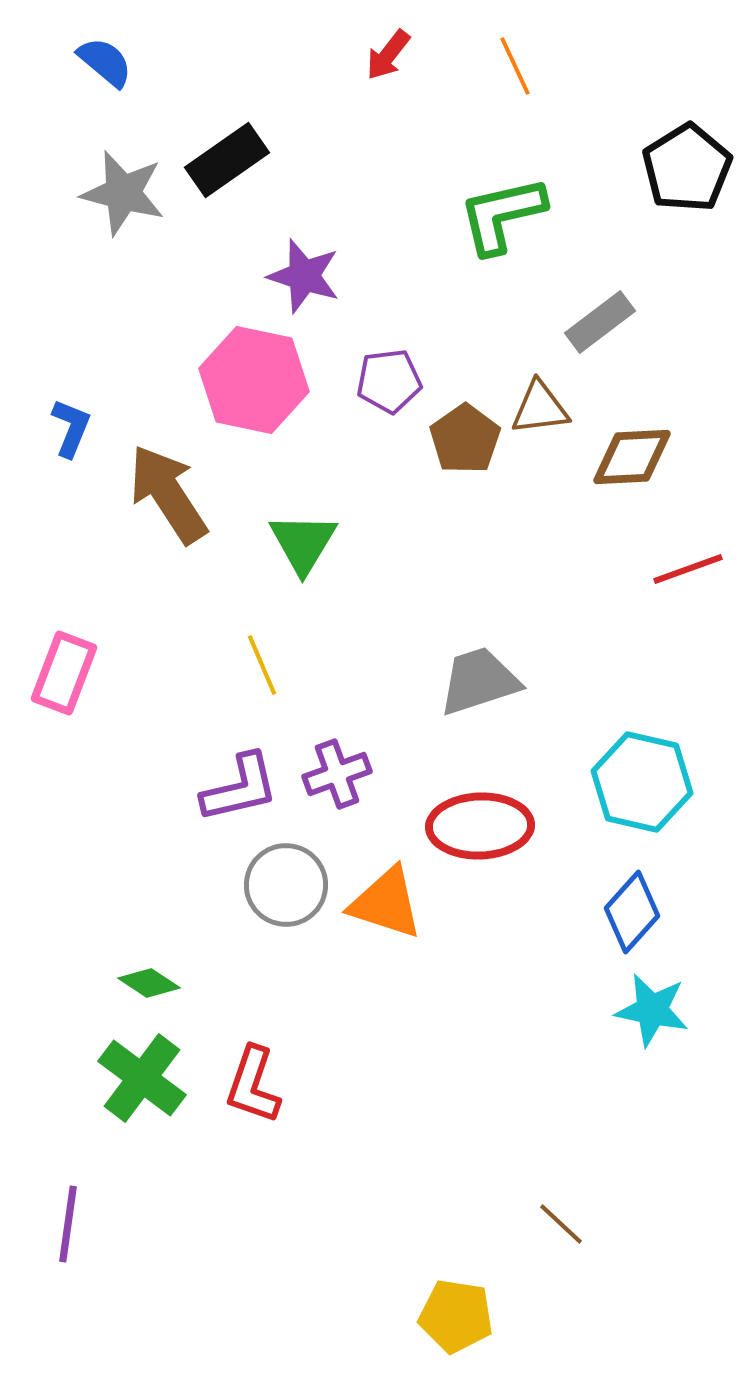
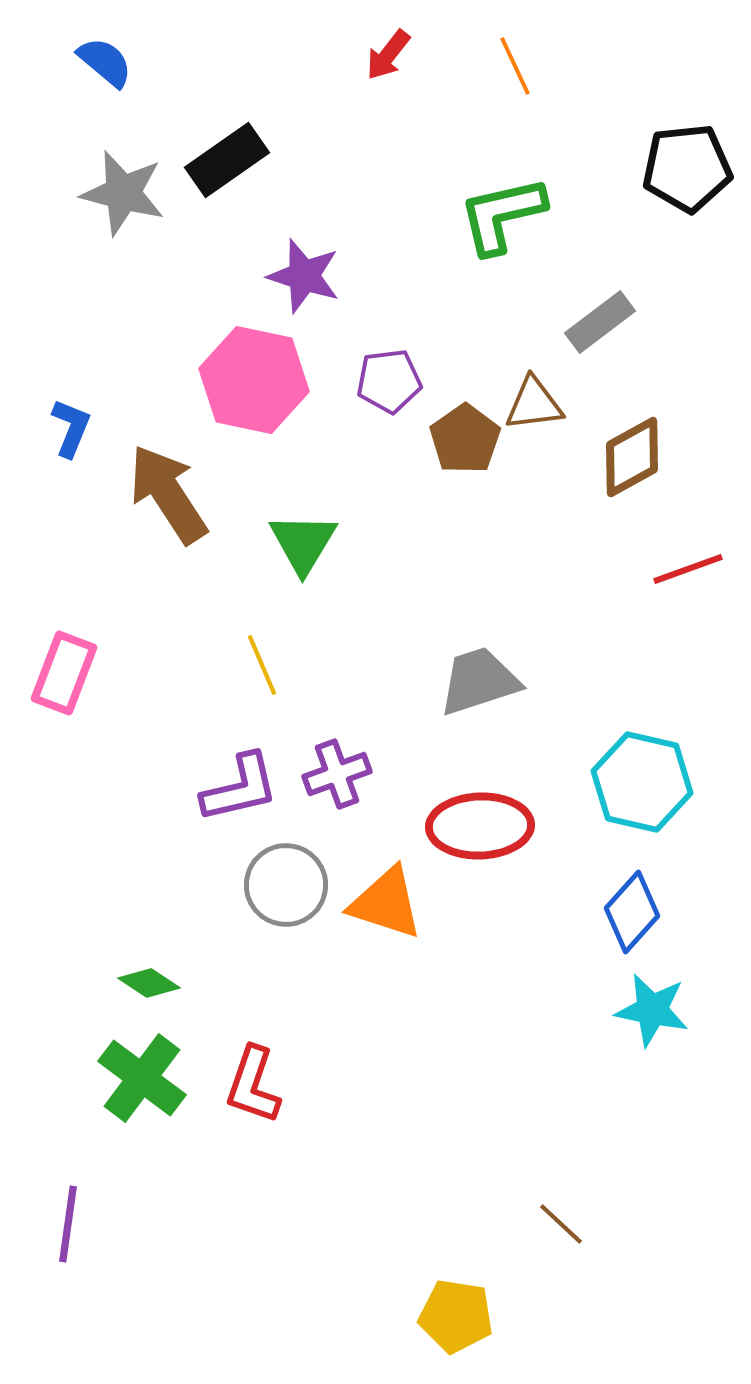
black pentagon: rotated 26 degrees clockwise
brown triangle: moved 6 px left, 4 px up
brown diamond: rotated 26 degrees counterclockwise
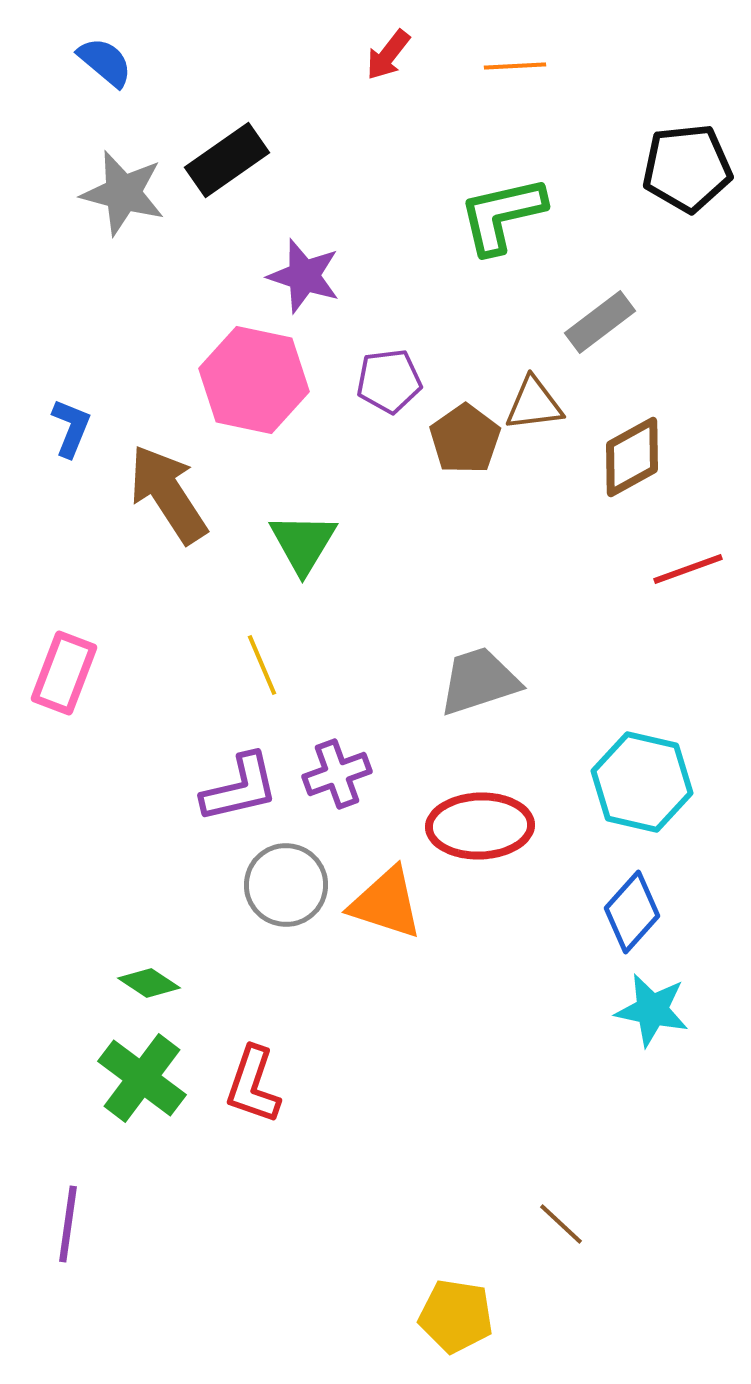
orange line: rotated 68 degrees counterclockwise
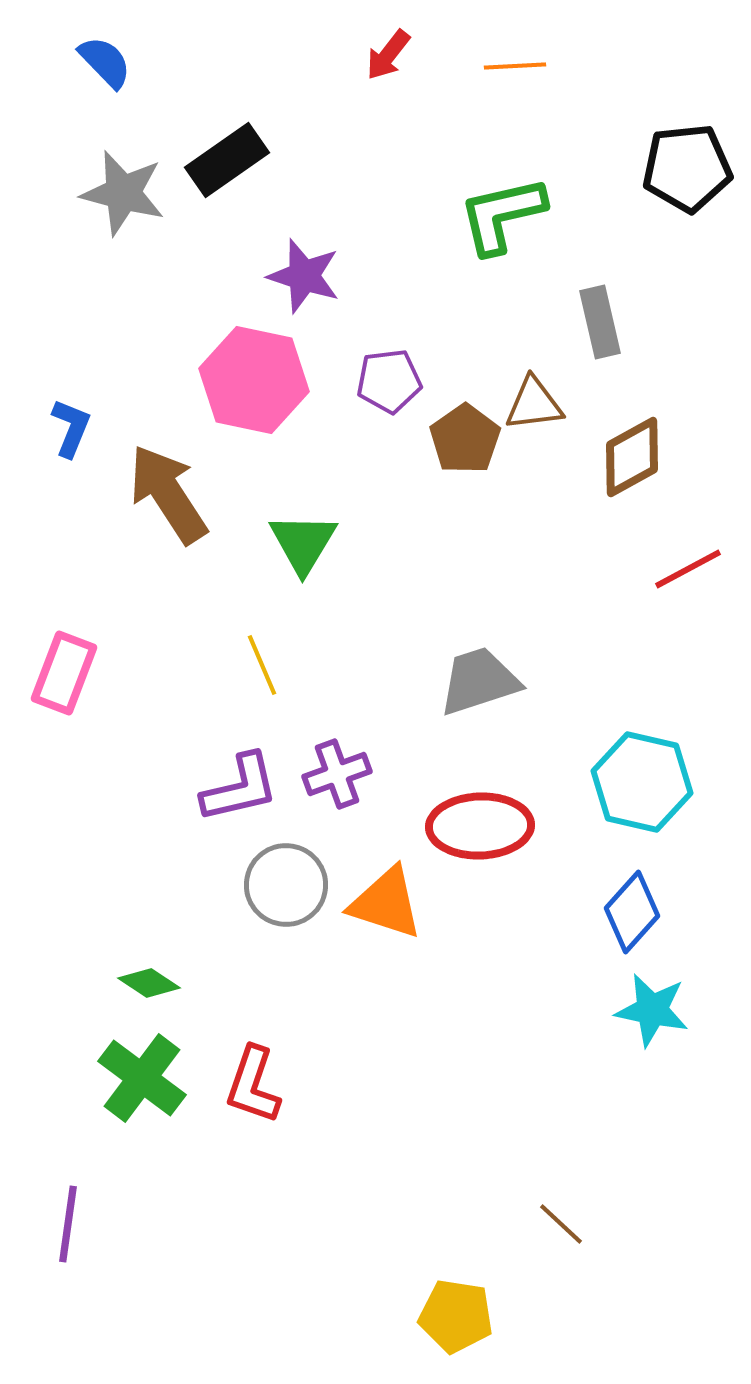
blue semicircle: rotated 6 degrees clockwise
gray rectangle: rotated 66 degrees counterclockwise
red line: rotated 8 degrees counterclockwise
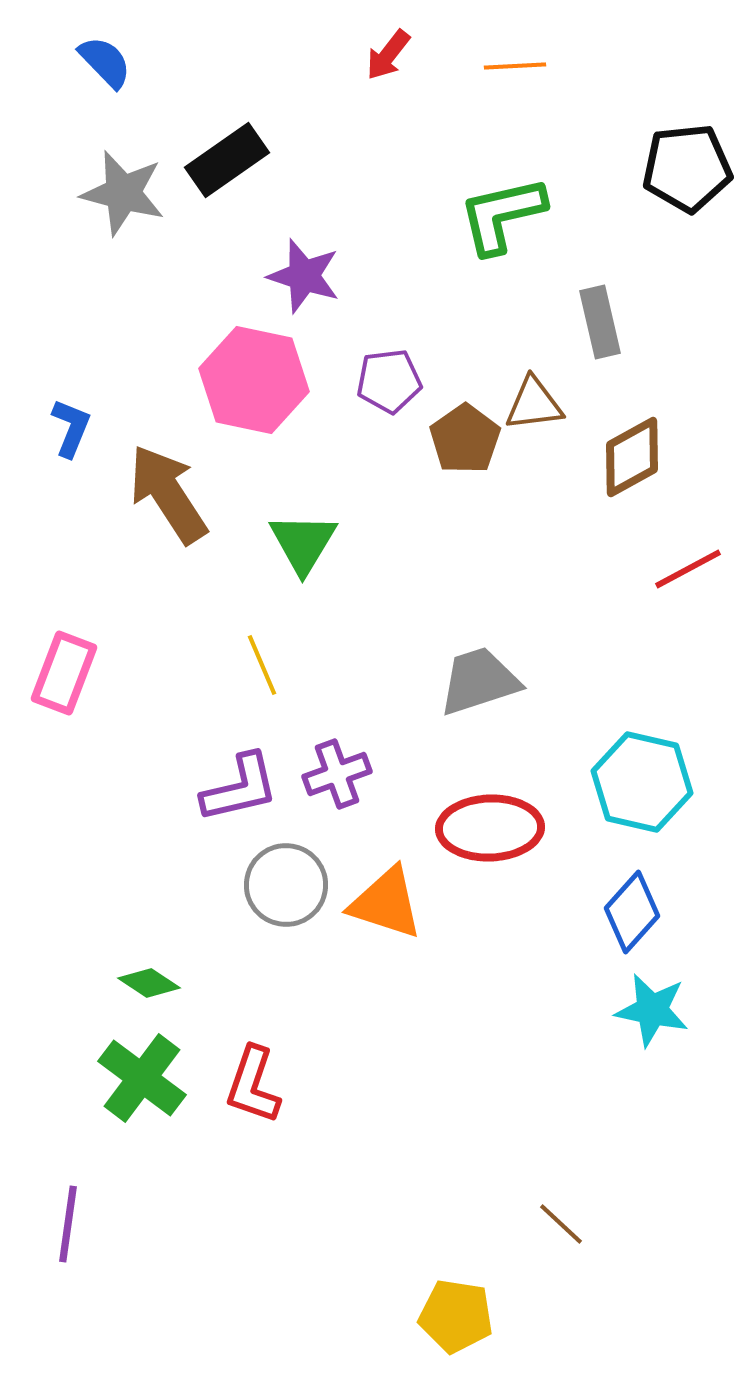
red ellipse: moved 10 px right, 2 px down
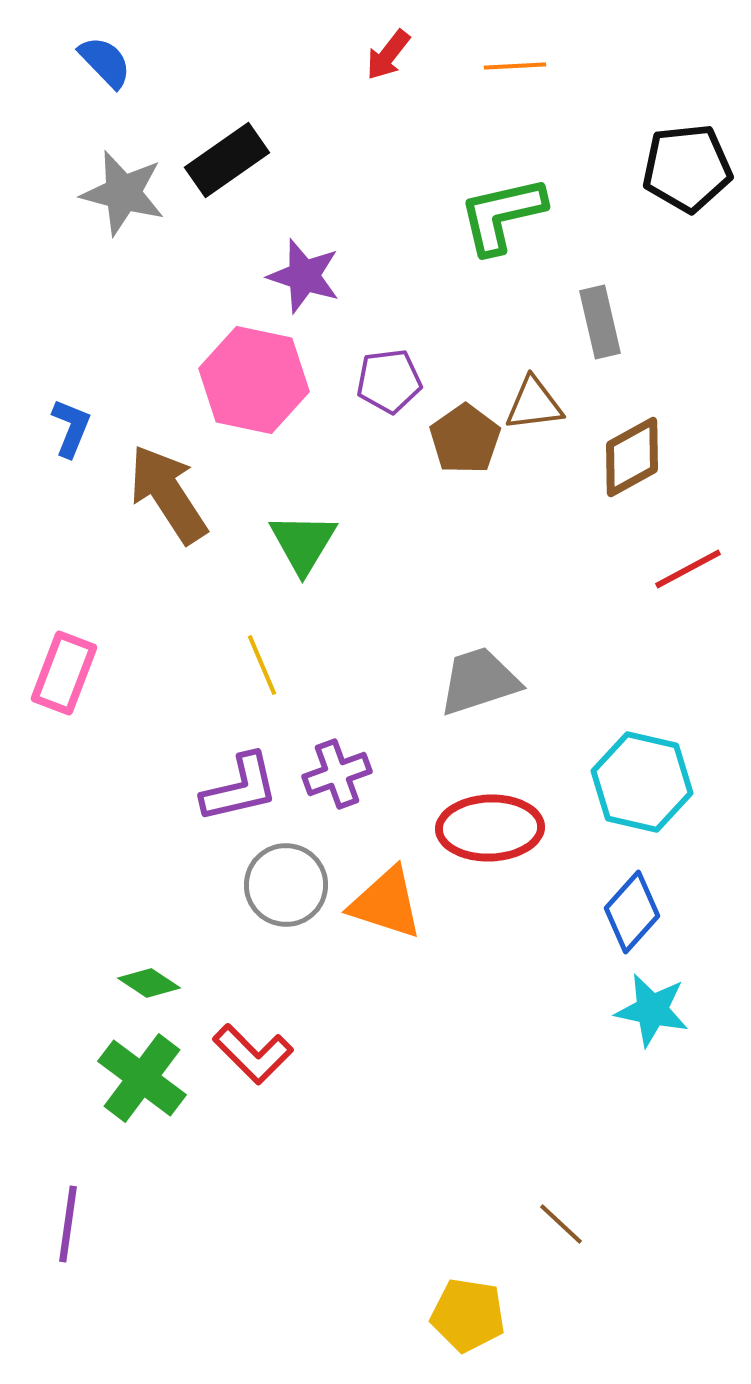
red L-shape: moved 31 px up; rotated 64 degrees counterclockwise
yellow pentagon: moved 12 px right, 1 px up
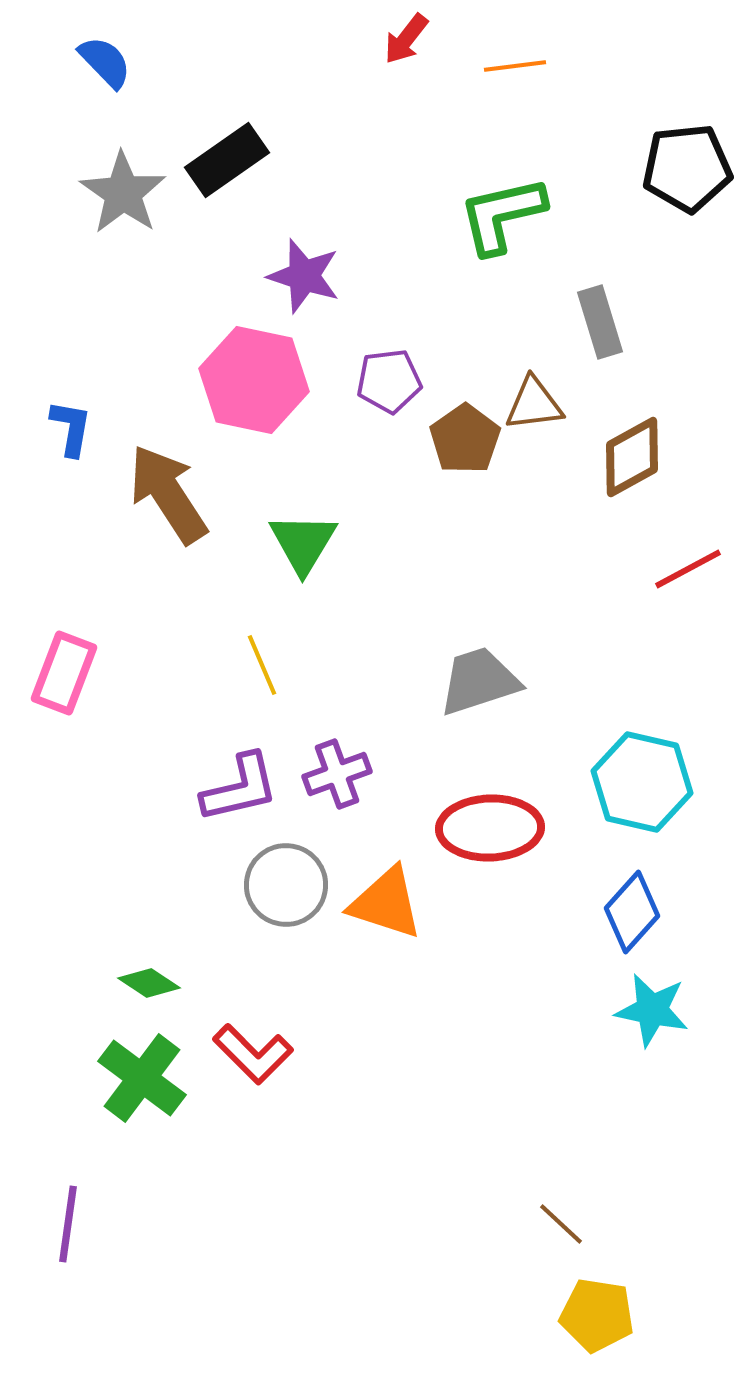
red arrow: moved 18 px right, 16 px up
orange line: rotated 4 degrees counterclockwise
gray star: rotated 20 degrees clockwise
gray rectangle: rotated 4 degrees counterclockwise
blue L-shape: rotated 12 degrees counterclockwise
yellow pentagon: moved 129 px right
